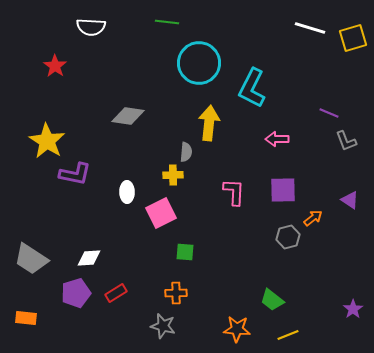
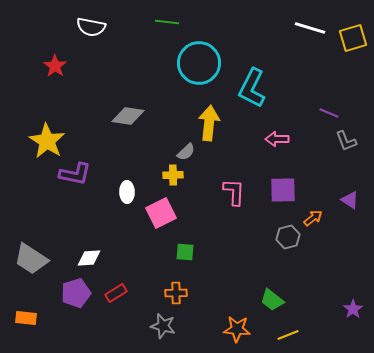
white semicircle: rotated 8 degrees clockwise
gray semicircle: rotated 42 degrees clockwise
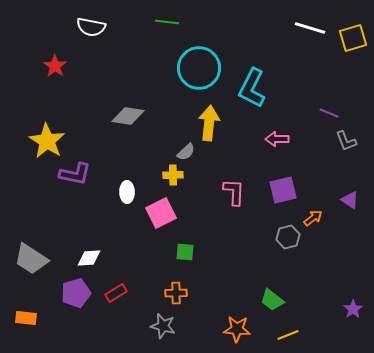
cyan circle: moved 5 px down
purple square: rotated 12 degrees counterclockwise
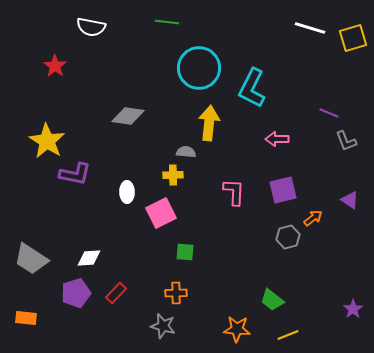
gray semicircle: rotated 132 degrees counterclockwise
red rectangle: rotated 15 degrees counterclockwise
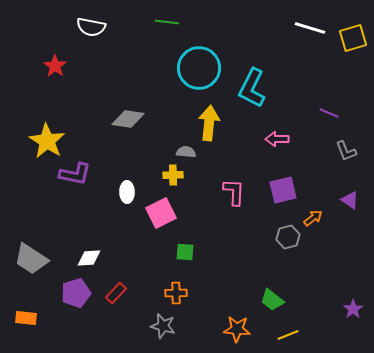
gray diamond: moved 3 px down
gray L-shape: moved 10 px down
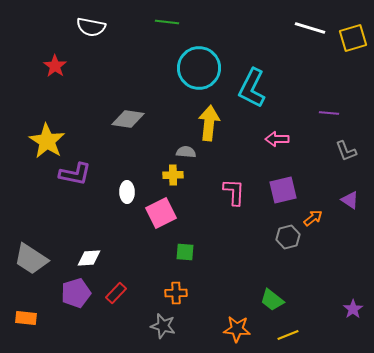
purple line: rotated 18 degrees counterclockwise
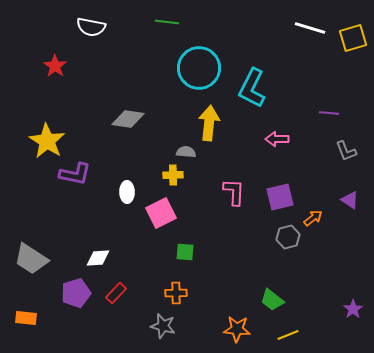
purple square: moved 3 px left, 7 px down
white diamond: moved 9 px right
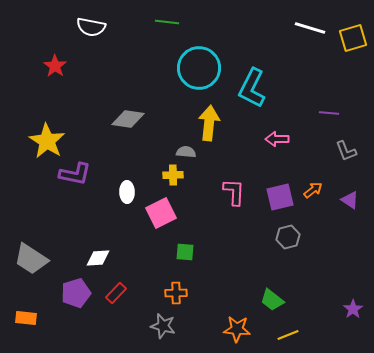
orange arrow: moved 28 px up
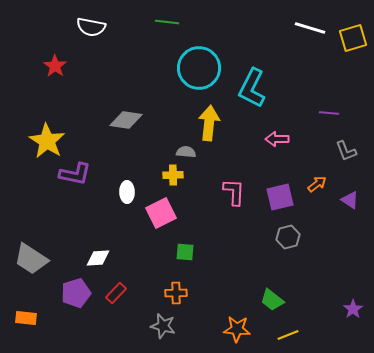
gray diamond: moved 2 px left, 1 px down
orange arrow: moved 4 px right, 6 px up
